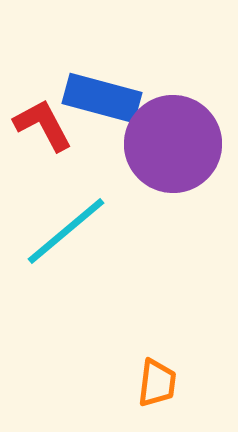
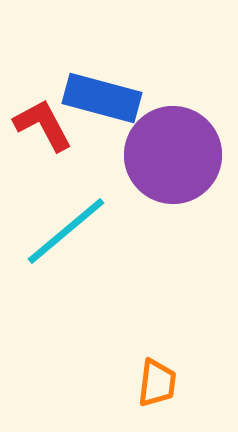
purple circle: moved 11 px down
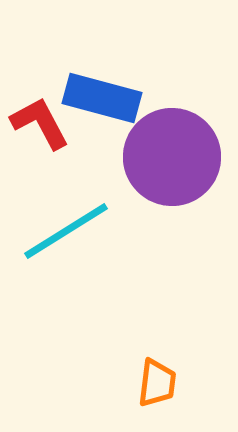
red L-shape: moved 3 px left, 2 px up
purple circle: moved 1 px left, 2 px down
cyan line: rotated 8 degrees clockwise
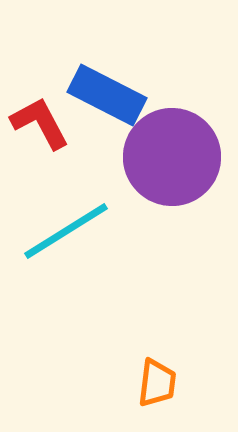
blue rectangle: moved 5 px right, 3 px up; rotated 12 degrees clockwise
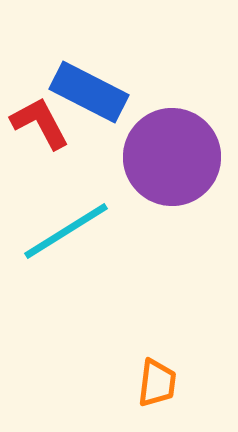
blue rectangle: moved 18 px left, 3 px up
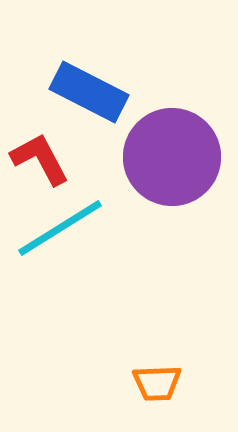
red L-shape: moved 36 px down
cyan line: moved 6 px left, 3 px up
orange trapezoid: rotated 81 degrees clockwise
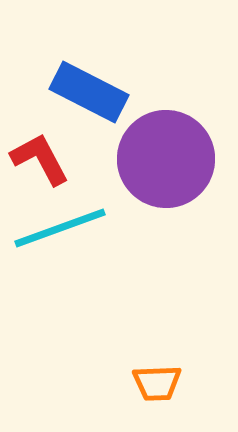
purple circle: moved 6 px left, 2 px down
cyan line: rotated 12 degrees clockwise
